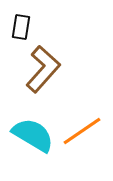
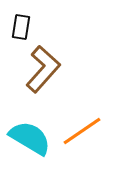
cyan semicircle: moved 3 px left, 3 px down
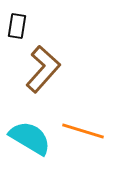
black rectangle: moved 4 px left, 1 px up
orange line: moved 1 px right; rotated 51 degrees clockwise
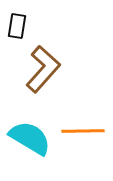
orange line: rotated 18 degrees counterclockwise
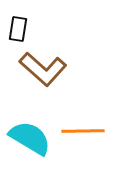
black rectangle: moved 1 px right, 3 px down
brown L-shape: rotated 90 degrees clockwise
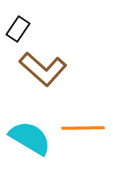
black rectangle: rotated 25 degrees clockwise
orange line: moved 3 px up
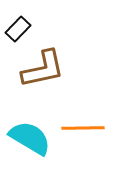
black rectangle: rotated 10 degrees clockwise
brown L-shape: rotated 54 degrees counterclockwise
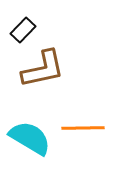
black rectangle: moved 5 px right, 1 px down
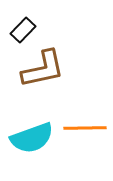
orange line: moved 2 px right
cyan semicircle: moved 2 px right; rotated 129 degrees clockwise
